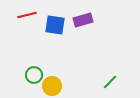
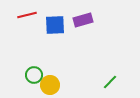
blue square: rotated 10 degrees counterclockwise
yellow circle: moved 2 px left, 1 px up
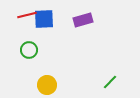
blue square: moved 11 px left, 6 px up
green circle: moved 5 px left, 25 px up
yellow circle: moved 3 px left
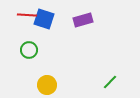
red line: rotated 18 degrees clockwise
blue square: rotated 20 degrees clockwise
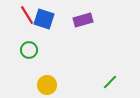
red line: rotated 54 degrees clockwise
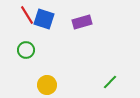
purple rectangle: moved 1 px left, 2 px down
green circle: moved 3 px left
